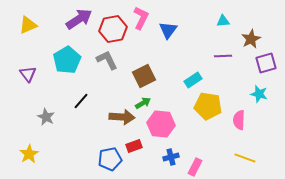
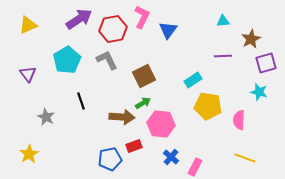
pink L-shape: moved 1 px right, 1 px up
cyan star: moved 2 px up
black line: rotated 60 degrees counterclockwise
blue cross: rotated 35 degrees counterclockwise
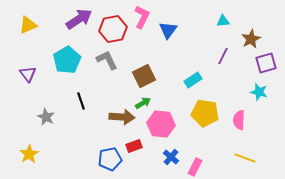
purple line: rotated 60 degrees counterclockwise
yellow pentagon: moved 3 px left, 7 px down
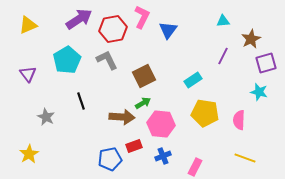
blue cross: moved 8 px left, 1 px up; rotated 28 degrees clockwise
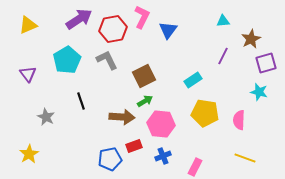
green arrow: moved 2 px right, 2 px up
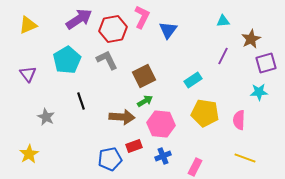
cyan star: rotated 18 degrees counterclockwise
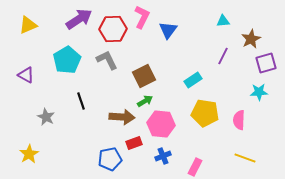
red hexagon: rotated 8 degrees clockwise
purple triangle: moved 2 px left, 1 px down; rotated 24 degrees counterclockwise
red rectangle: moved 3 px up
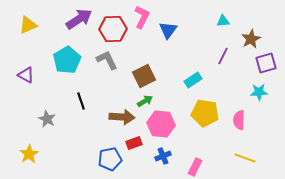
gray star: moved 1 px right, 2 px down
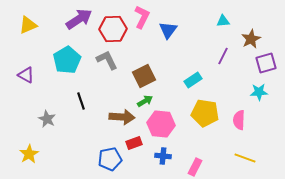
blue cross: rotated 28 degrees clockwise
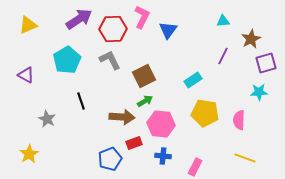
gray L-shape: moved 3 px right
blue pentagon: rotated 10 degrees counterclockwise
